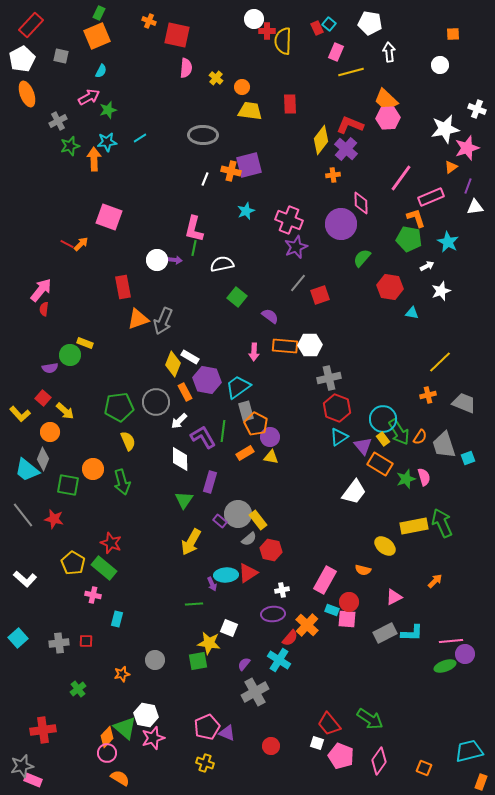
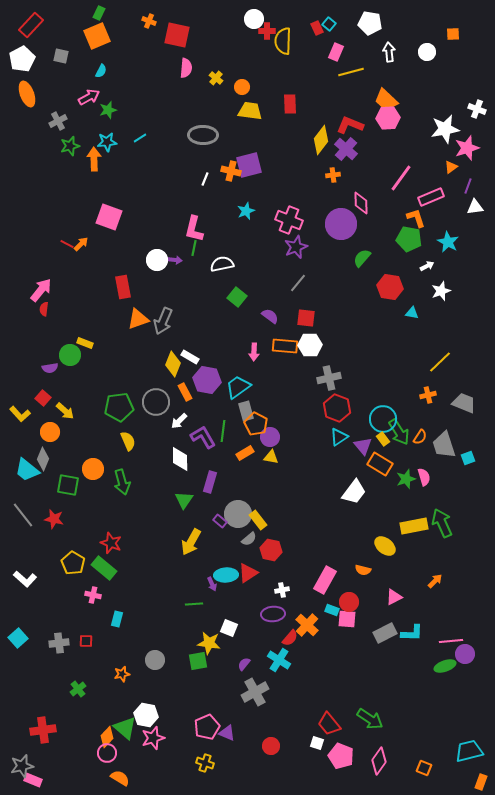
white circle at (440, 65): moved 13 px left, 13 px up
red square at (320, 295): moved 14 px left, 23 px down; rotated 24 degrees clockwise
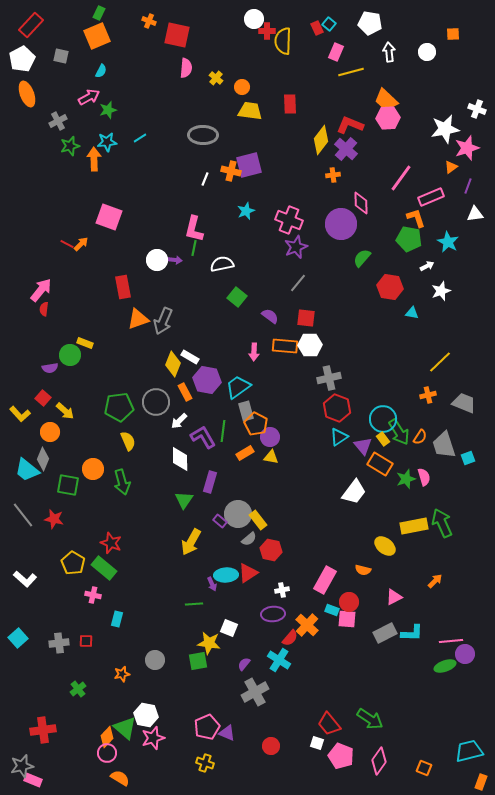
white triangle at (475, 207): moved 7 px down
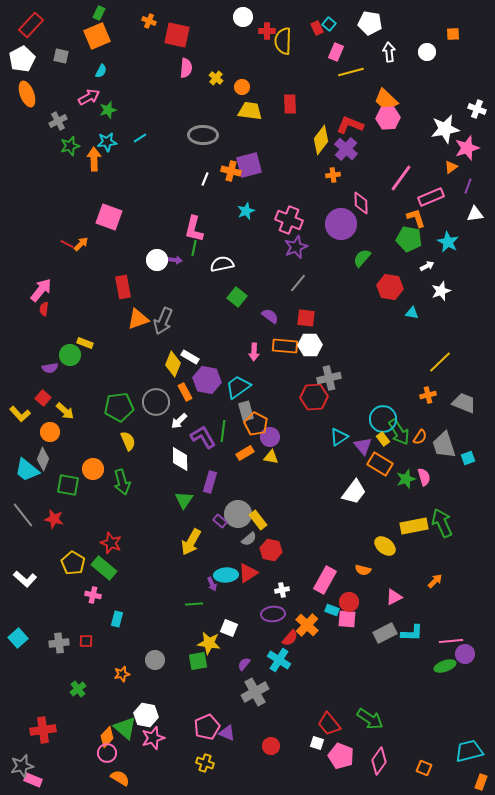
white circle at (254, 19): moved 11 px left, 2 px up
red hexagon at (337, 408): moved 23 px left, 11 px up; rotated 24 degrees counterclockwise
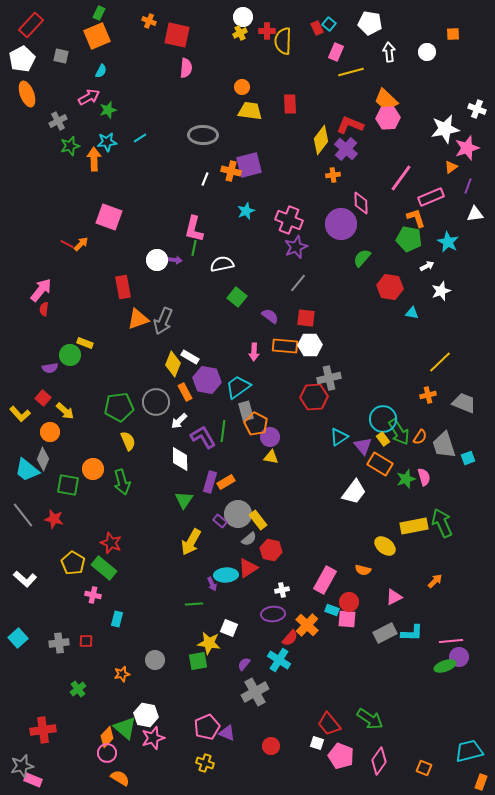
yellow cross at (216, 78): moved 24 px right, 45 px up; rotated 24 degrees clockwise
orange rectangle at (245, 453): moved 19 px left, 29 px down
red triangle at (248, 573): moved 5 px up
purple circle at (465, 654): moved 6 px left, 3 px down
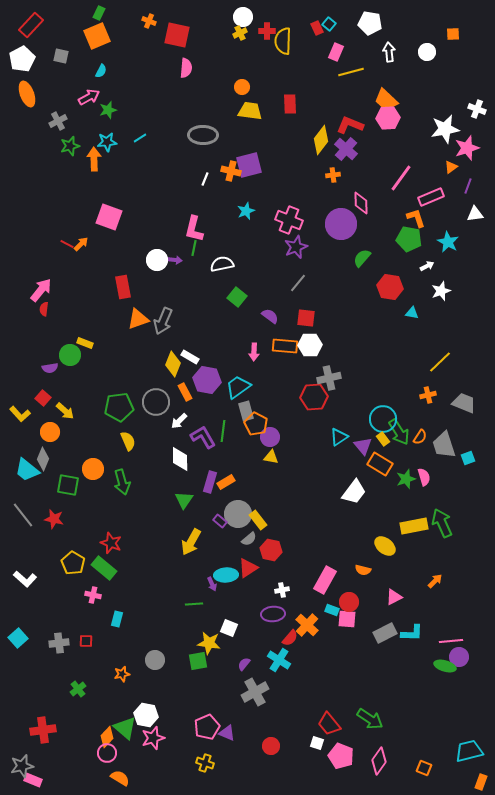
green ellipse at (445, 666): rotated 35 degrees clockwise
